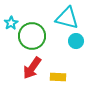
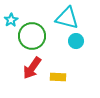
cyan star: moved 3 px up
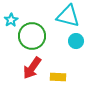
cyan triangle: moved 1 px right, 2 px up
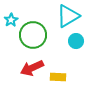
cyan triangle: rotated 45 degrees counterclockwise
green circle: moved 1 px right, 1 px up
red arrow: rotated 30 degrees clockwise
